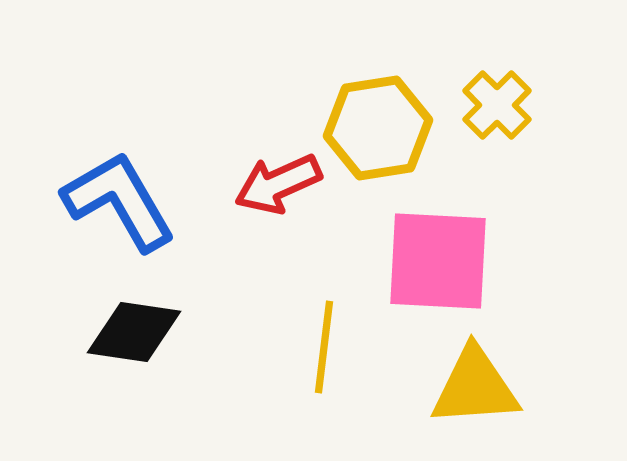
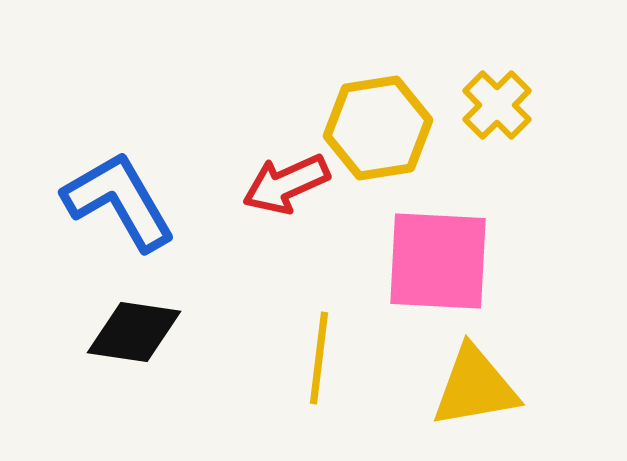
red arrow: moved 8 px right
yellow line: moved 5 px left, 11 px down
yellow triangle: rotated 6 degrees counterclockwise
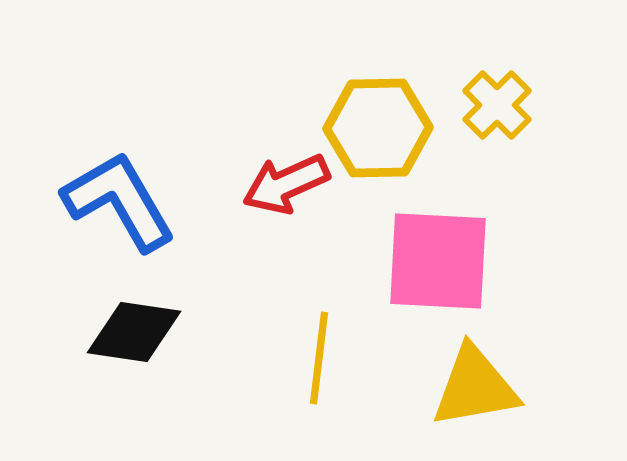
yellow hexagon: rotated 8 degrees clockwise
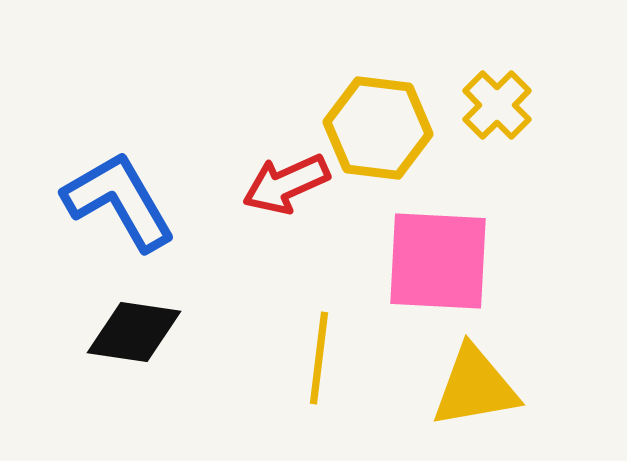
yellow hexagon: rotated 8 degrees clockwise
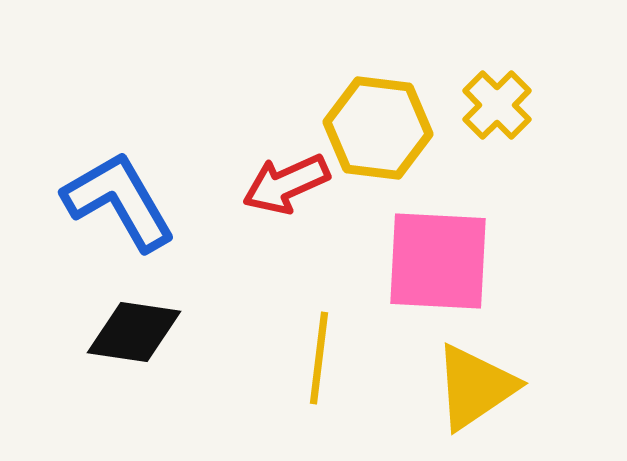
yellow triangle: rotated 24 degrees counterclockwise
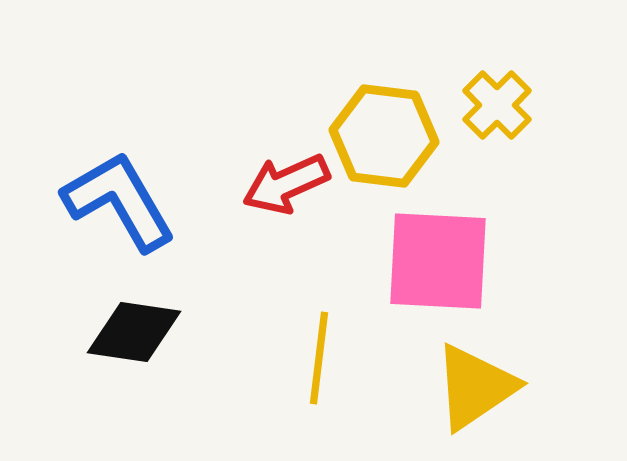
yellow hexagon: moved 6 px right, 8 px down
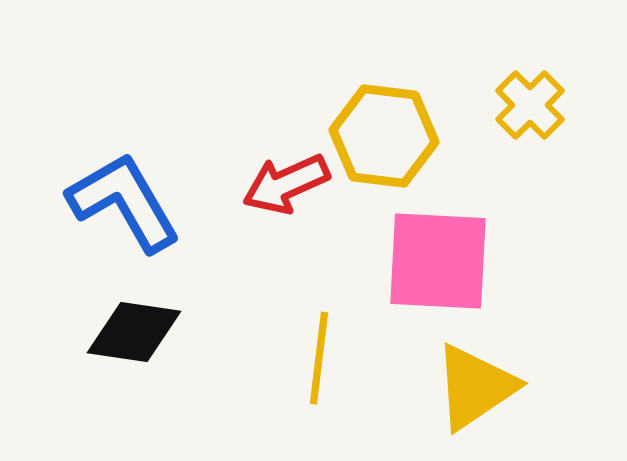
yellow cross: moved 33 px right
blue L-shape: moved 5 px right, 1 px down
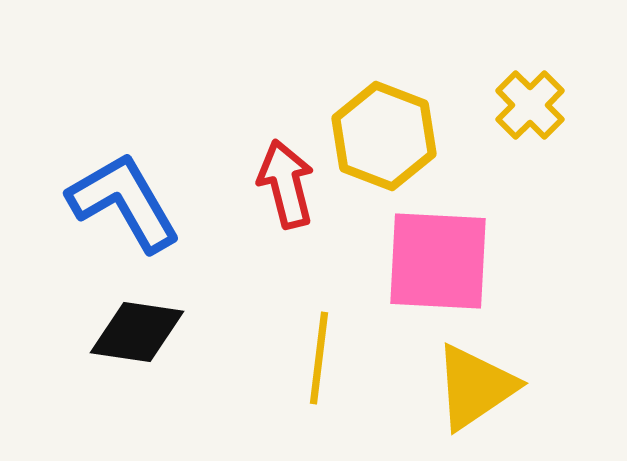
yellow hexagon: rotated 14 degrees clockwise
red arrow: rotated 100 degrees clockwise
black diamond: moved 3 px right
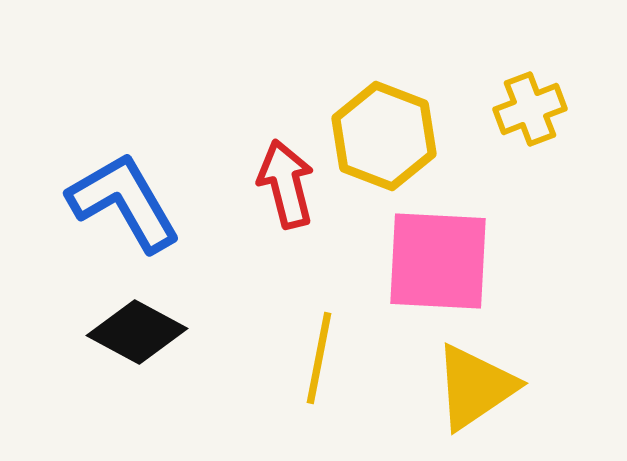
yellow cross: moved 4 px down; rotated 24 degrees clockwise
black diamond: rotated 20 degrees clockwise
yellow line: rotated 4 degrees clockwise
